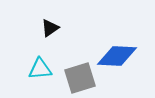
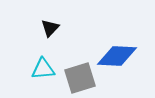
black triangle: rotated 12 degrees counterclockwise
cyan triangle: moved 3 px right
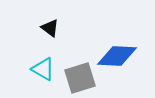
black triangle: rotated 36 degrees counterclockwise
cyan triangle: rotated 35 degrees clockwise
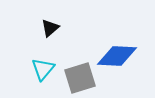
black triangle: rotated 42 degrees clockwise
cyan triangle: rotated 40 degrees clockwise
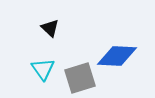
black triangle: rotated 36 degrees counterclockwise
cyan triangle: rotated 15 degrees counterclockwise
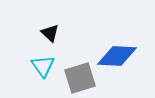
black triangle: moved 5 px down
cyan triangle: moved 3 px up
